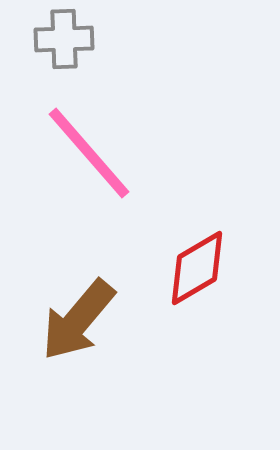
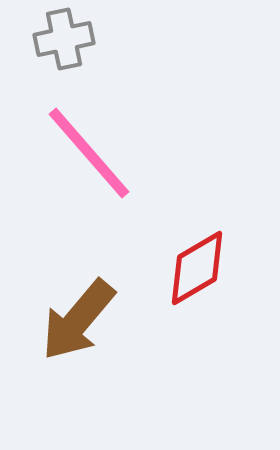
gray cross: rotated 10 degrees counterclockwise
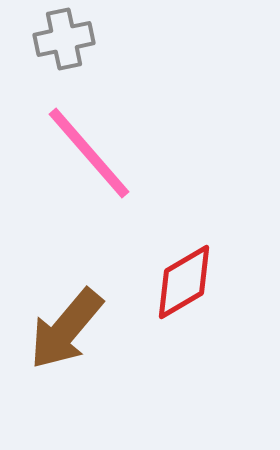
red diamond: moved 13 px left, 14 px down
brown arrow: moved 12 px left, 9 px down
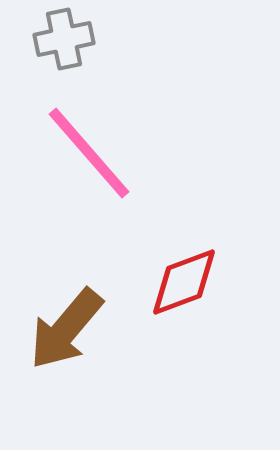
red diamond: rotated 10 degrees clockwise
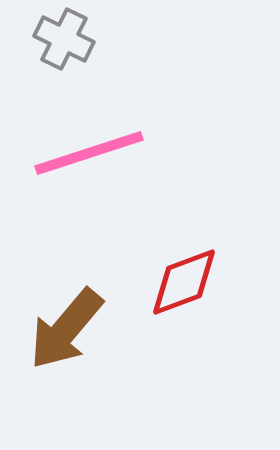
gray cross: rotated 38 degrees clockwise
pink line: rotated 67 degrees counterclockwise
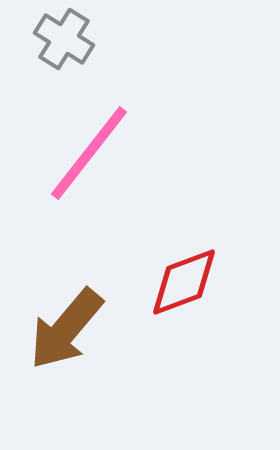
gray cross: rotated 6 degrees clockwise
pink line: rotated 34 degrees counterclockwise
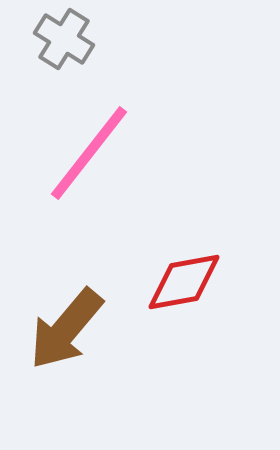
red diamond: rotated 10 degrees clockwise
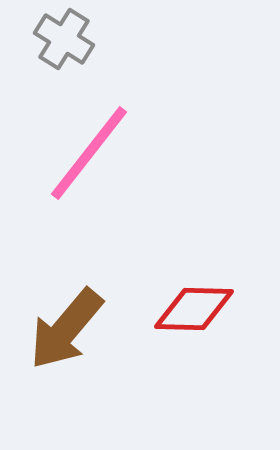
red diamond: moved 10 px right, 27 px down; rotated 12 degrees clockwise
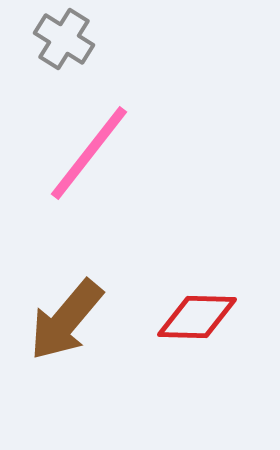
red diamond: moved 3 px right, 8 px down
brown arrow: moved 9 px up
